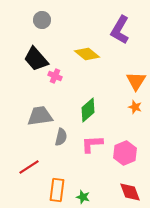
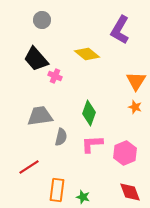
green diamond: moved 1 px right, 3 px down; rotated 30 degrees counterclockwise
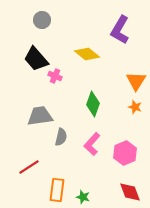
green diamond: moved 4 px right, 9 px up
pink L-shape: rotated 45 degrees counterclockwise
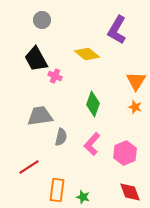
purple L-shape: moved 3 px left
black trapezoid: rotated 12 degrees clockwise
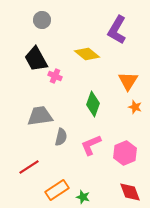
orange triangle: moved 8 px left
pink L-shape: moved 1 px left, 1 px down; rotated 25 degrees clockwise
orange rectangle: rotated 50 degrees clockwise
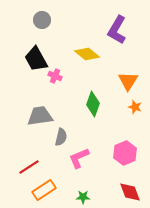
pink L-shape: moved 12 px left, 13 px down
orange rectangle: moved 13 px left
green star: rotated 16 degrees counterclockwise
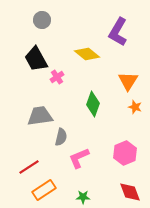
purple L-shape: moved 1 px right, 2 px down
pink cross: moved 2 px right, 1 px down; rotated 32 degrees clockwise
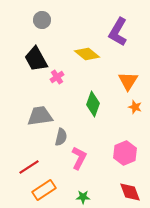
pink L-shape: rotated 140 degrees clockwise
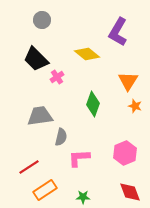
black trapezoid: rotated 16 degrees counterclockwise
orange star: moved 1 px up
pink L-shape: rotated 120 degrees counterclockwise
orange rectangle: moved 1 px right
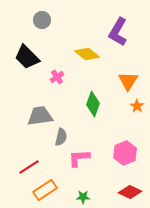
black trapezoid: moved 9 px left, 2 px up
orange star: moved 2 px right; rotated 16 degrees clockwise
red diamond: rotated 45 degrees counterclockwise
